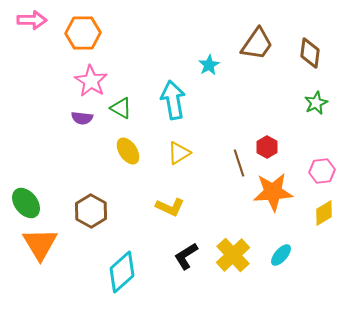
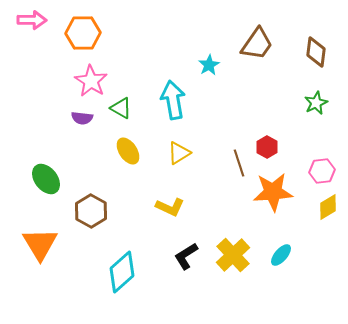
brown diamond: moved 6 px right, 1 px up
green ellipse: moved 20 px right, 24 px up
yellow diamond: moved 4 px right, 6 px up
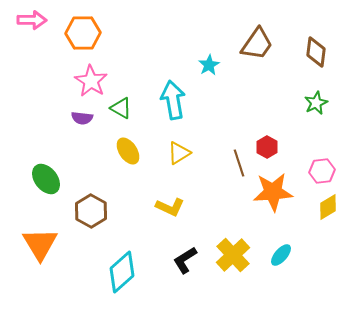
black L-shape: moved 1 px left, 4 px down
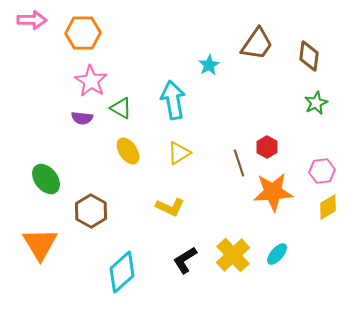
brown diamond: moved 7 px left, 4 px down
cyan ellipse: moved 4 px left, 1 px up
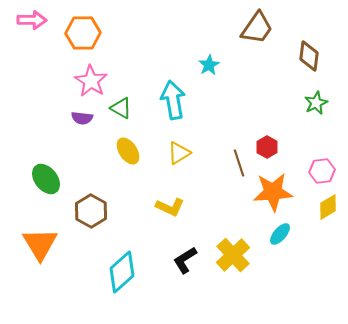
brown trapezoid: moved 16 px up
cyan ellipse: moved 3 px right, 20 px up
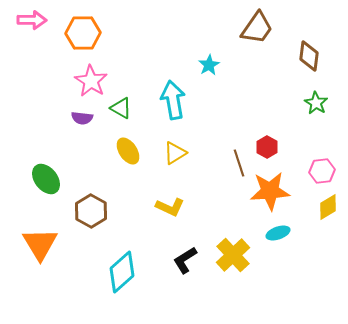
green star: rotated 15 degrees counterclockwise
yellow triangle: moved 4 px left
orange star: moved 3 px left, 1 px up
cyan ellipse: moved 2 px left, 1 px up; rotated 30 degrees clockwise
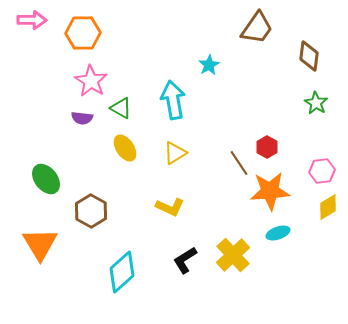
yellow ellipse: moved 3 px left, 3 px up
brown line: rotated 16 degrees counterclockwise
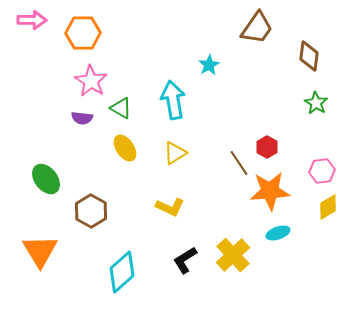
orange triangle: moved 7 px down
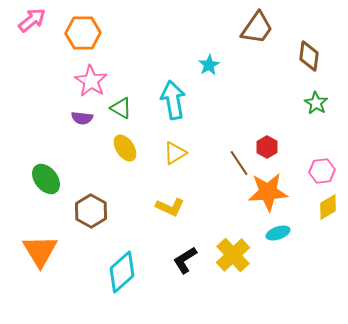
pink arrow: rotated 40 degrees counterclockwise
orange star: moved 2 px left, 1 px down
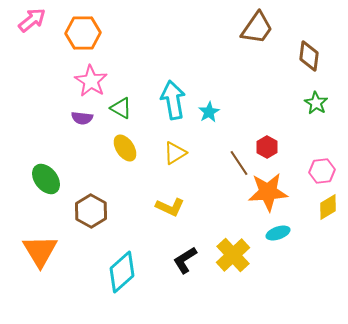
cyan star: moved 47 px down
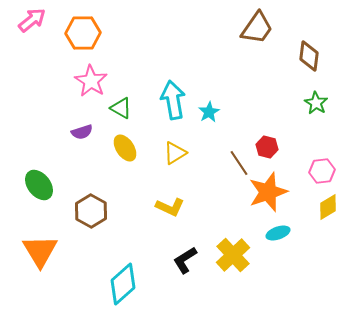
purple semicircle: moved 14 px down; rotated 25 degrees counterclockwise
red hexagon: rotated 15 degrees counterclockwise
green ellipse: moved 7 px left, 6 px down
orange star: rotated 15 degrees counterclockwise
cyan diamond: moved 1 px right, 12 px down
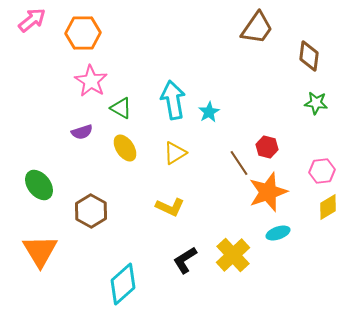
green star: rotated 25 degrees counterclockwise
